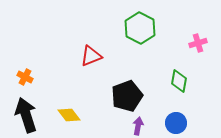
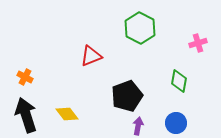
yellow diamond: moved 2 px left, 1 px up
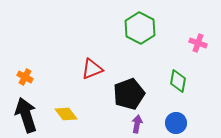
pink cross: rotated 36 degrees clockwise
red triangle: moved 1 px right, 13 px down
green diamond: moved 1 px left
black pentagon: moved 2 px right, 2 px up
yellow diamond: moved 1 px left
purple arrow: moved 1 px left, 2 px up
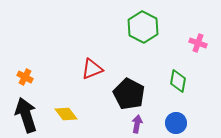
green hexagon: moved 3 px right, 1 px up
black pentagon: rotated 24 degrees counterclockwise
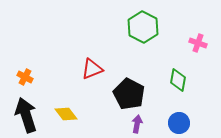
green diamond: moved 1 px up
blue circle: moved 3 px right
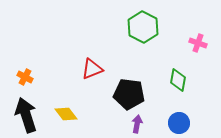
black pentagon: rotated 20 degrees counterclockwise
